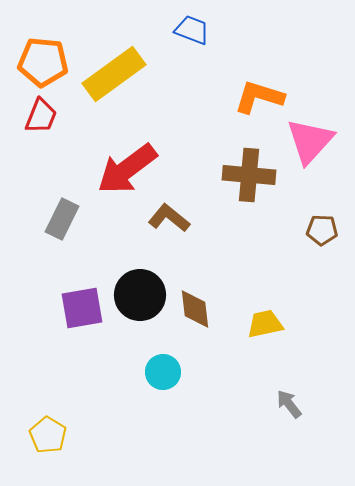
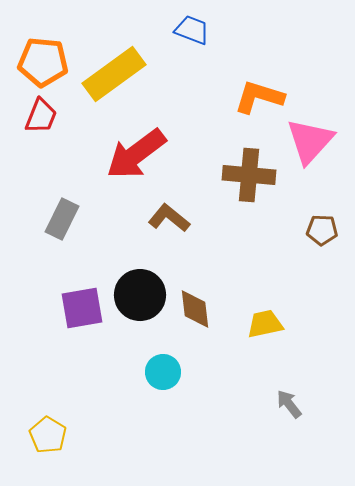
red arrow: moved 9 px right, 15 px up
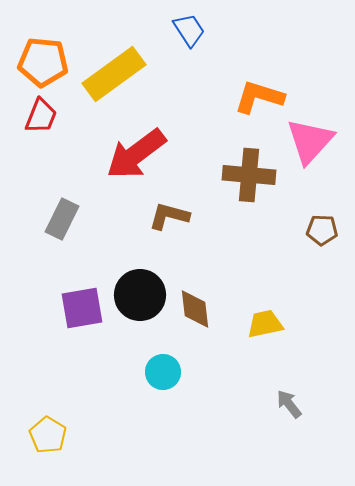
blue trapezoid: moved 3 px left; rotated 36 degrees clockwise
brown L-shape: moved 2 px up; rotated 24 degrees counterclockwise
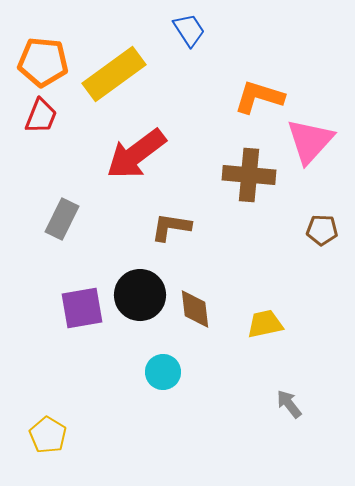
brown L-shape: moved 2 px right, 11 px down; rotated 6 degrees counterclockwise
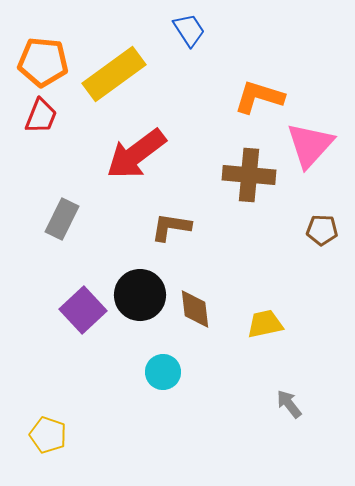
pink triangle: moved 4 px down
purple square: moved 1 px right, 2 px down; rotated 33 degrees counterclockwise
yellow pentagon: rotated 12 degrees counterclockwise
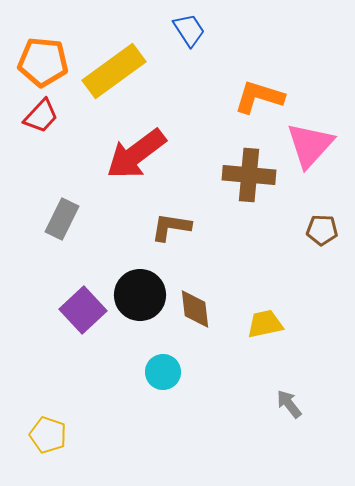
yellow rectangle: moved 3 px up
red trapezoid: rotated 21 degrees clockwise
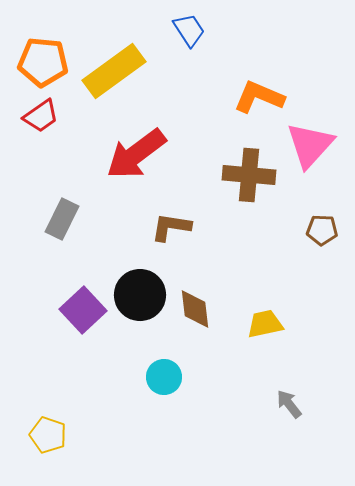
orange L-shape: rotated 6 degrees clockwise
red trapezoid: rotated 12 degrees clockwise
cyan circle: moved 1 px right, 5 px down
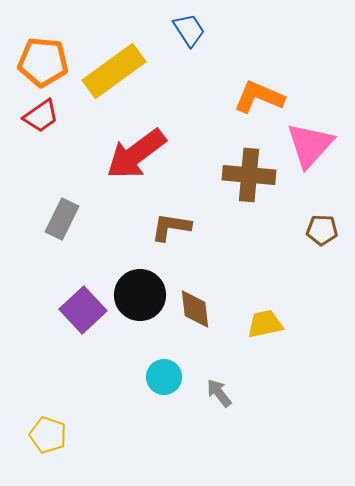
gray arrow: moved 70 px left, 11 px up
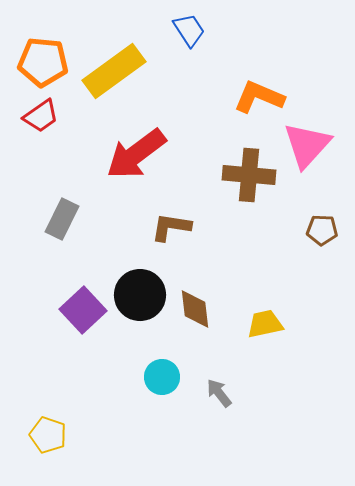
pink triangle: moved 3 px left
cyan circle: moved 2 px left
